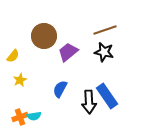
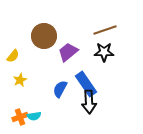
black star: rotated 12 degrees counterclockwise
blue rectangle: moved 21 px left, 12 px up
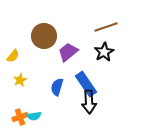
brown line: moved 1 px right, 3 px up
black star: rotated 30 degrees counterclockwise
blue semicircle: moved 3 px left, 2 px up; rotated 12 degrees counterclockwise
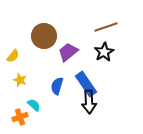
yellow star: rotated 24 degrees counterclockwise
blue semicircle: moved 1 px up
cyan semicircle: moved 11 px up; rotated 128 degrees counterclockwise
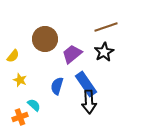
brown circle: moved 1 px right, 3 px down
purple trapezoid: moved 4 px right, 2 px down
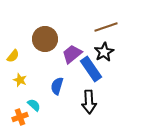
blue rectangle: moved 5 px right, 15 px up
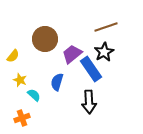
blue semicircle: moved 4 px up
cyan semicircle: moved 10 px up
orange cross: moved 2 px right, 1 px down
